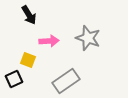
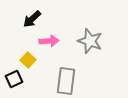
black arrow: moved 3 px right, 4 px down; rotated 78 degrees clockwise
gray star: moved 2 px right, 3 px down
yellow square: rotated 21 degrees clockwise
gray rectangle: rotated 48 degrees counterclockwise
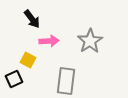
black arrow: rotated 84 degrees counterclockwise
gray star: rotated 20 degrees clockwise
yellow square: rotated 14 degrees counterclockwise
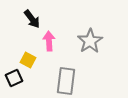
pink arrow: rotated 90 degrees counterclockwise
black square: moved 1 px up
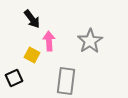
yellow square: moved 4 px right, 5 px up
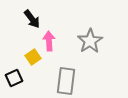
yellow square: moved 1 px right, 2 px down; rotated 28 degrees clockwise
